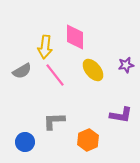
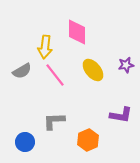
pink diamond: moved 2 px right, 5 px up
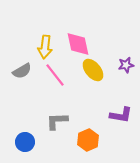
pink diamond: moved 1 px right, 12 px down; rotated 12 degrees counterclockwise
gray L-shape: moved 3 px right
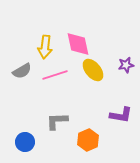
pink line: rotated 70 degrees counterclockwise
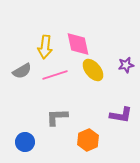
gray L-shape: moved 4 px up
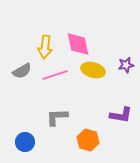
yellow ellipse: rotated 35 degrees counterclockwise
orange hexagon: rotated 20 degrees counterclockwise
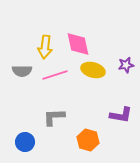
gray semicircle: rotated 30 degrees clockwise
gray L-shape: moved 3 px left
